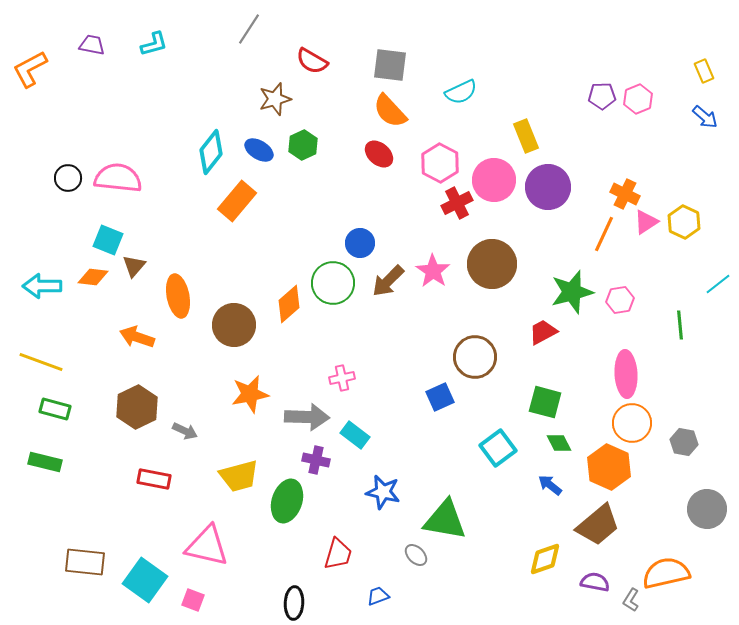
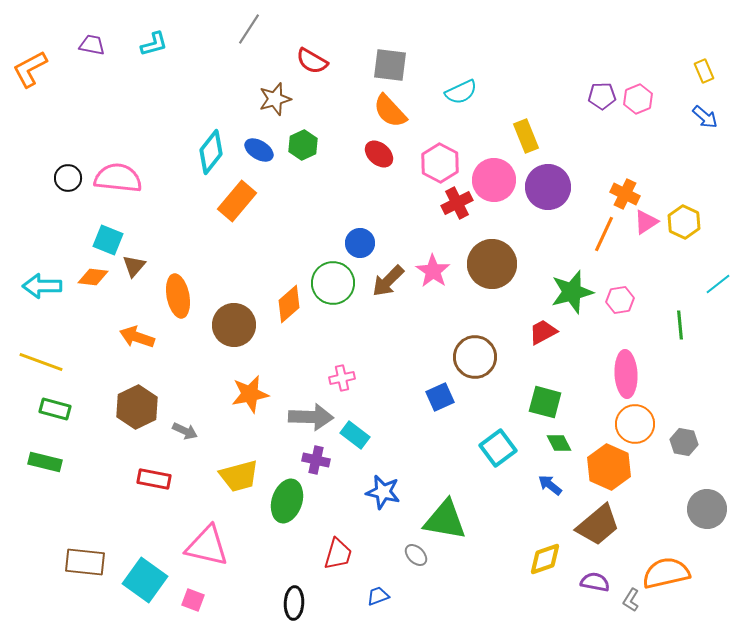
gray arrow at (307, 417): moved 4 px right
orange circle at (632, 423): moved 3 px right, 1 px down
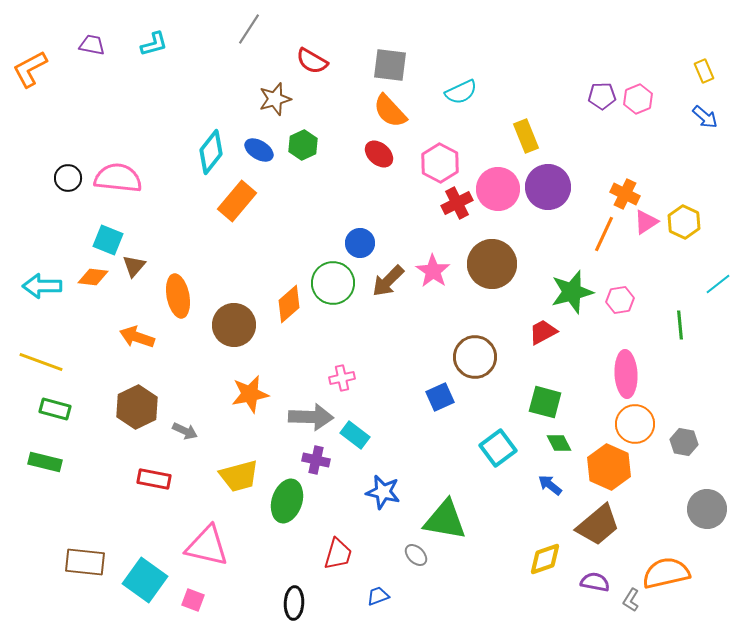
pink circle at (494, 180): moved 4 px right, 9 px down
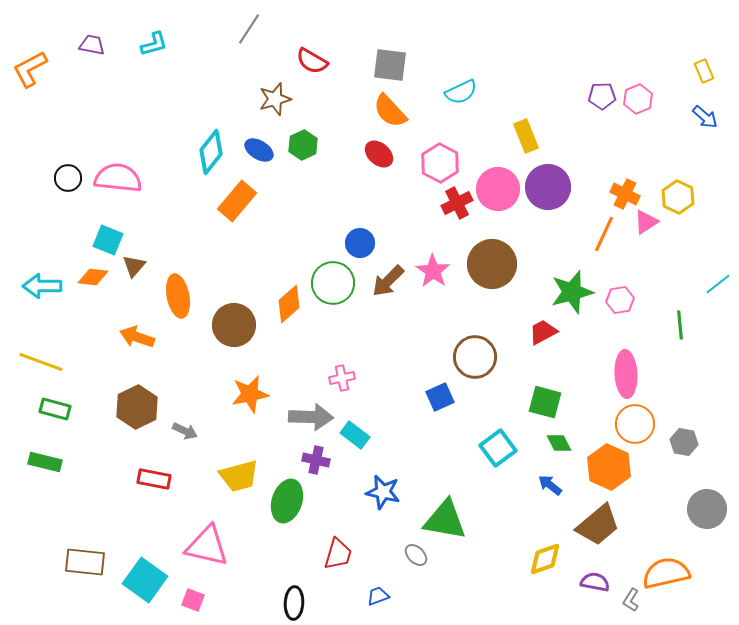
yellow hexagon at (684, 222): moved 6 px left, 25 px up
